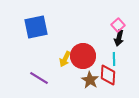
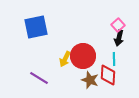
brown star: rotated 12 degrees counterclockwise
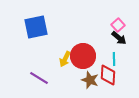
black arrow: rotated 63 degrees counterclockwise
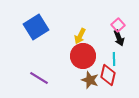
blue square: rotated 20 degrees counterclockwise
black arrow: rotated 28 degrees clockwise
yellow arrow: moved 15 px right, 23 px up
red diamond: rotated 10 degrees clockwise
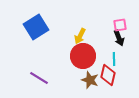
pink square: moved 2 px right; rotated 32 degrees clockwise
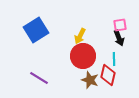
blue square: moved 3 px down
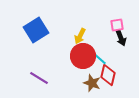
pink square: moved 3 px left
black arrow: moved 2 px right
cyan line: moved 14 px left; rotated 48 degrees counterclockwise
brown star: moved 2 px right, 3 px down
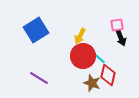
cyan line: moved 1 px left, 1 px up
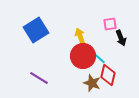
pink square: moved 7 px left, 1 px up
yellow arrow: rotated 133 degrees clockwise
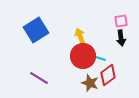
pink square: moved 11 px right, 3 px up
black arrow: rotated 14 degrees clockwise
cyan line: rotated 24 degrees counterclockwise
red diamond: rotated 40 degrees clockwise
brown star: moved 2 px left
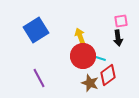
black arrow: moved 3 px left
purple line: rotated 30 degrees clockwise
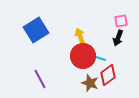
black arrow: rotated 28 degrees clockwise
purple line: moved 1 px right, 1 px down
